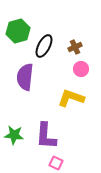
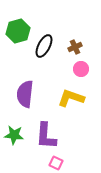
purple semicircle: moved 17 px down
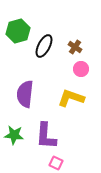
brown cross: rotated 32 degrees counterclockwise
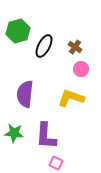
green star: moved 2 px up
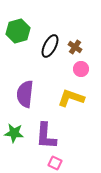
black ellipse: moved 6 px right
pink square: moved 1 px left
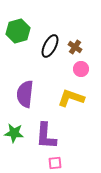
pink square: rotated 32 degrees counterclockwise
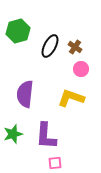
green star: moved 1 px left, 1 px down; rotated 24 degrees counterclockwise
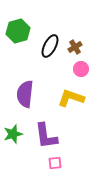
brown cross: rotated 24 degrees clockwise
purple L-shape: rotated 12 degrees counterclockwise
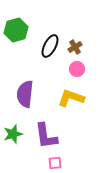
green hexagon: moved 2 px left, 1 px up
pink circle: moved 4 px left
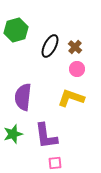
brown cross: rotated 16 degrees counterclockwise
purple semicircle: moved 2 px left, 3 px down
